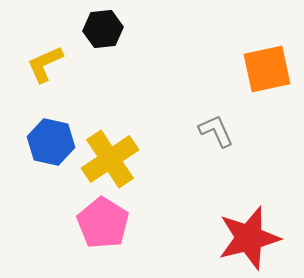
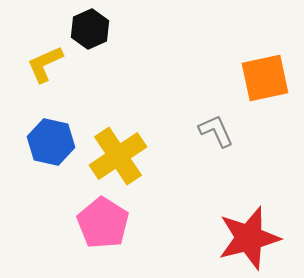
black hexagon: moved 13 px left; rotated 18 degrees counterclockwise
orange square: moved 2 px left, 9 px down
yellow cross: moved 8 px right, 3 px up
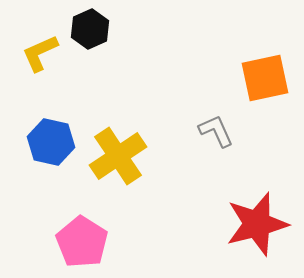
yellow L-shape: moved 5 px left, 11 px up
pink pentagon: moved 21 px left, 19 px down
red star: moved 8 px right, 14 px up
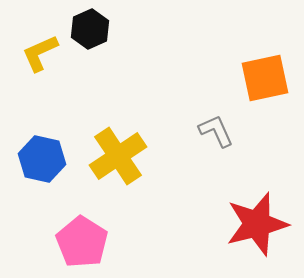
blue hexagon: moved 9 px left, 17 px down
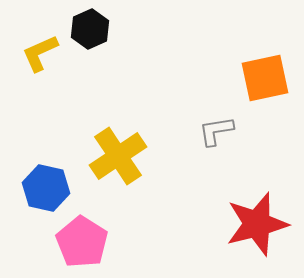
gray L-shape: rotated 75 degrees counterclockwise
blue hexagon: moved 4 px right, 29 px down
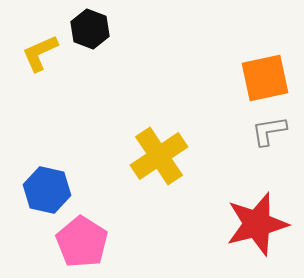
black hexagon: rotated 15 degrees counterclockwise
gray L-shape: moved 53 px right
yellow cross: moved 41 px right
blue hexagon: moved 1 px right, 2 px down
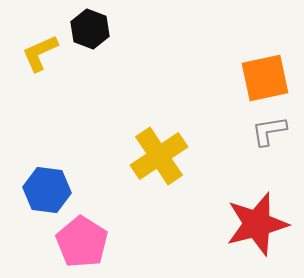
blue hexagon: rotated 6 degrees counterclockwise
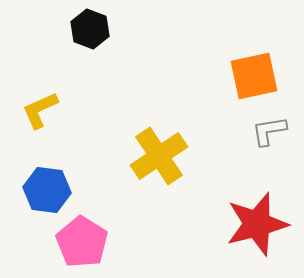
yellow L-shape: moved 57 px down
orange square: moved 11 px left, 2 px up
